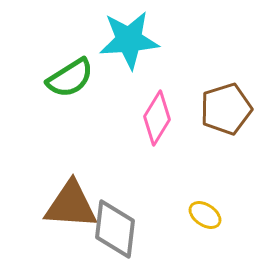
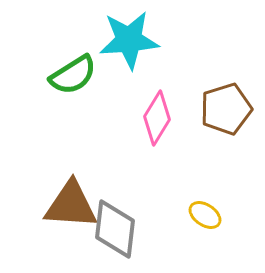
green semicircle: moved 3 px right, 3 px up
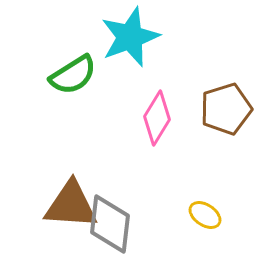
cyan star: moved 1 px right, 3 px up; rotated 16 degrees counterclockwise
gray diamond: moved 5 px left, 5 px up
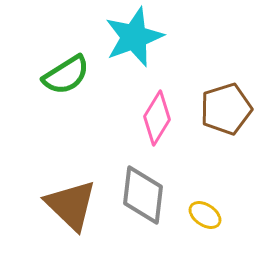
cyan star: moved 4 px right
green semicircle: moved 7 px left
brown triangle: rotated 40 degrees clockwise
gray diamond: moved 33 px right, 29 px up
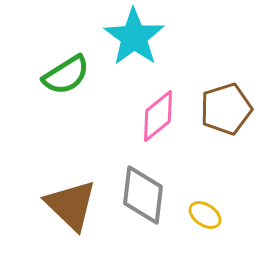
cyan star: rotated 16 degrees counterclockwise
pink diamond: moved 1 px right, 2 px up; rotated 20 degrees clockwise
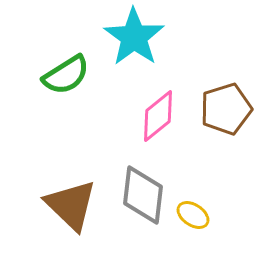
yellow ellipse: moved 12 px left
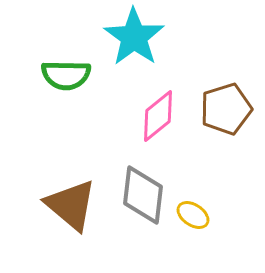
green semicircle: rotated 33 degrees clockwise
brown triangle: rotated 4 degrees counterclockwise
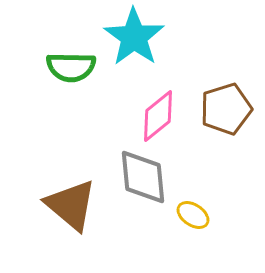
green semicircle: moved 5 px right, 8 px up
gray diamond: moved 18 px up; rotated 12 degrees counterclockwise
